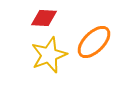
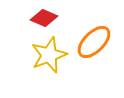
red diamond: rotated 20 degrees clockwise
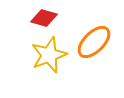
red diamond: rotated 8 degrees counterclockwise
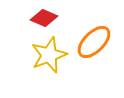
red diamond: rotated 8 degrees clockwise
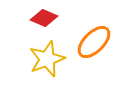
yellow star: moved 2 px left, 4 px down
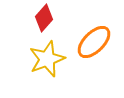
red diamond: rotated 72 degrees counterclockwise
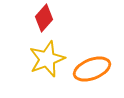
orange ellipse: moved 2 px left, 27 px down; rotated 24 degrees clockwise
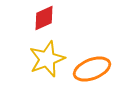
red diamond: rotated 24 degrees clockwise
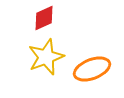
yellow star: moved 1 px left, 2 px up
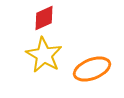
yellow star: moved 2 px left, 2 px up; rotated 21 degrees counterclockwise
